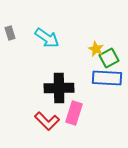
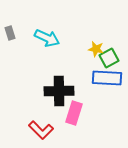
cyan arrow: rotated 10 degrees counterclockwise
yellow star: rotated 14 degrees counterclockwise
black cross: moved 3 px down
red L-shape: moved 6 px left, 9 px down
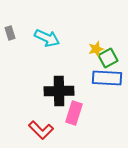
yellow star: rotated 28 degrees counterclockwise
green square: moved 1 px left
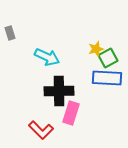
cyan arrow: moved 19 px down
pink rectangle: moved 3 px left
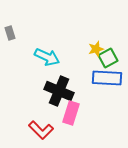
black cross: rotated 24 degrees clockwise
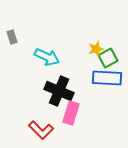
gray rectangle: moved 2 px right, 4 px down
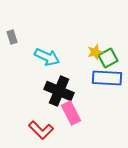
yellow star: moved 1 px left, 3 px down
pink rectangle: rotated 45 degrees counterclockwise
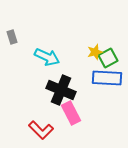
black cross: moved 2 px right, 1 px up
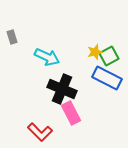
green square: moved 1 px right, 2 px up
blue rectangle: rotated 24 degrees clockwise
black cross: moved 1 px right, 1 px up
red L-shape: moved 1 px left, 2 px down
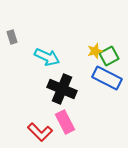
yellow star: moved 1 px up
pink rectangle: moved 6 px left, 9 px down
